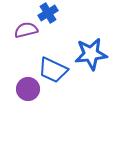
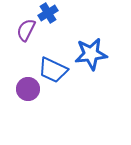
purple semicircle: rotated 50 degrees counterclockwise
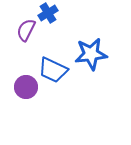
purple circle: moved 2 px left, 2 px up
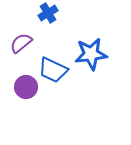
purple semicircle: moved 5 px left, 13 px down; rotated 25 degrees clockwise
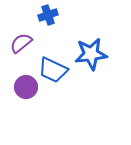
blue cross: moved 2 px down; rotated 12 degrees clockwise
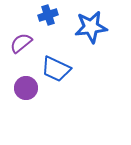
blue star: moved 27 px up
blue trapezoid: moved 3 px right, 1 px up
purple circle: moved 1 px down
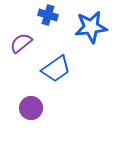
blue cross: rotated 36 degrees clockwise
blue trapezoid: rotated 60 degrees counterclockwise
purple circle: moved 5 px right, 20 px down
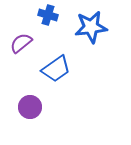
purple circle: moved 1 px left, 1 px up
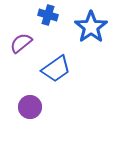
blue star: rotated 28 degrees counterclockwise
